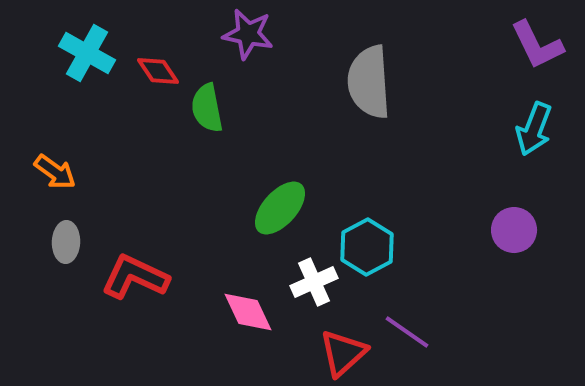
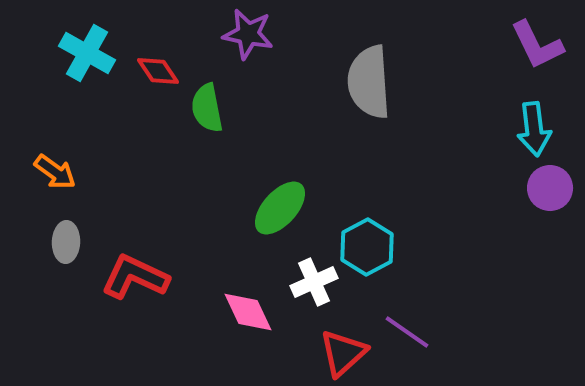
cyan arrow: rotated 28 degrees counterclockwise
purple circle: moved 36 px right, 42 px up
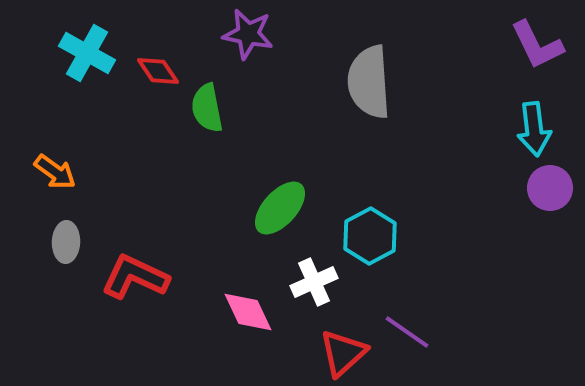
cyan hexagon: moved 3 px right, 11 px up
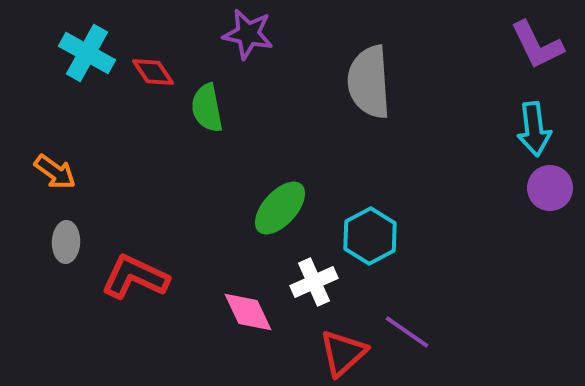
red diamond: moved 5 px left, 1 px down
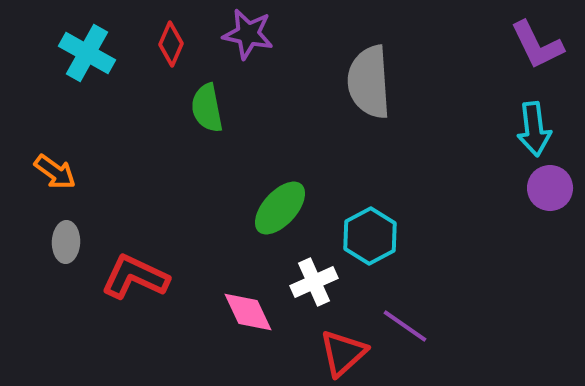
red diamond: moved 18 px right, 28 px up; rotated 57 degrees clockwise
purple line: moved 2 px left, 6 px up
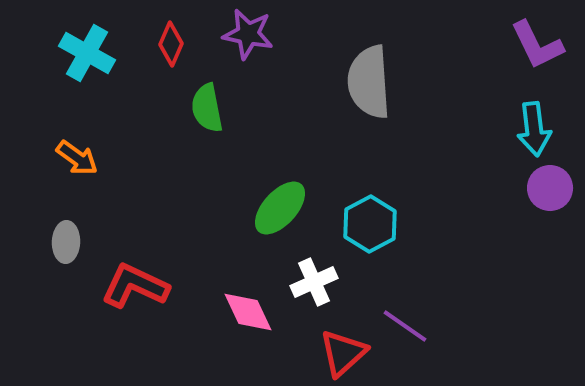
orange arrow: moved 22 px right, 14 px up
cyan hexagon: moved 12 px up
red L-shape: moved 9 px down
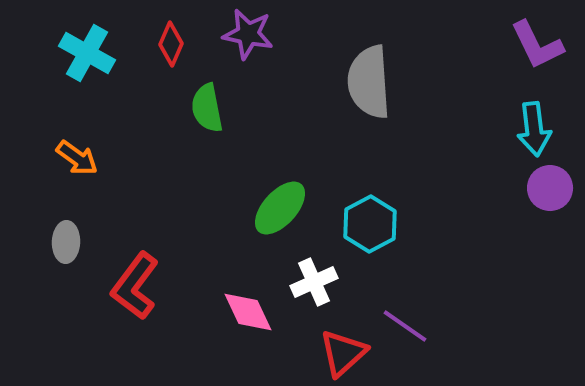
red L-shape: rotated 78 degrees counterclockwise
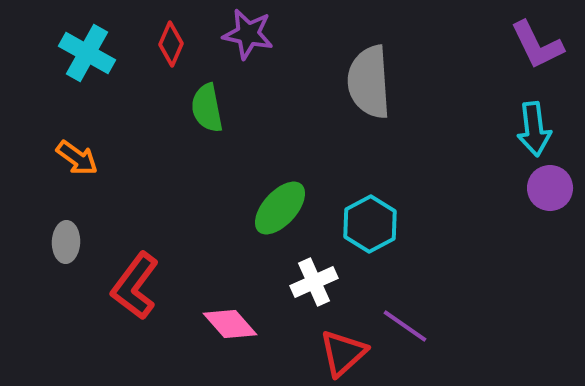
pink diamond: moved 18 px left, 12 px down; rotated 16 degrees counterclockwise
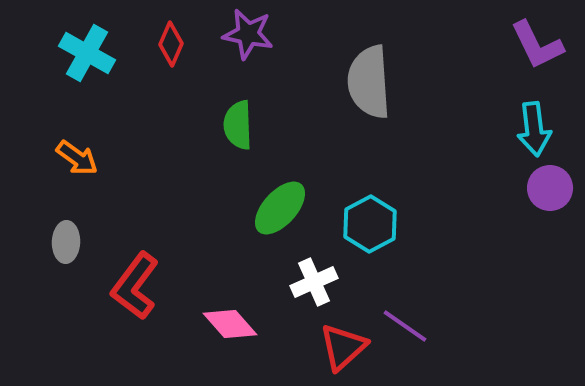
green semicircle: moved 31 px right, 17 px down; rotated 9 degrees clockwise
red triangle: moved 6 px up
